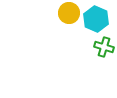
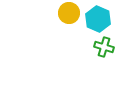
cyan hexagon: moved 2 px right
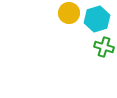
cyan hexagon: moved 1 px left; rotated 20 degrees clockwise
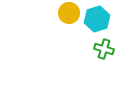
green cross: moved 2 px down
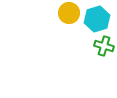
green cross: moved 3 px up
